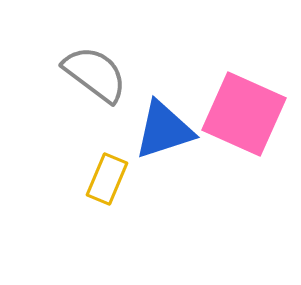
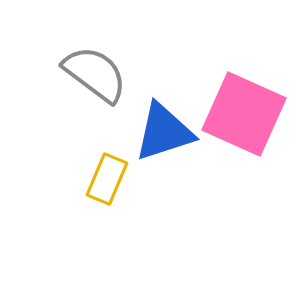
blue triangle: moved 2 px down
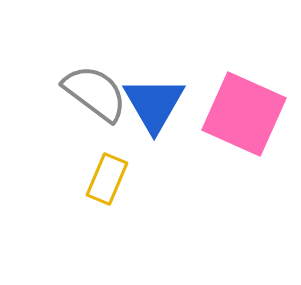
gray semicircle: moved 19 px down
blue triangle: moved 10 px left, 28 px up; rotated 42 degrees counterclockwise
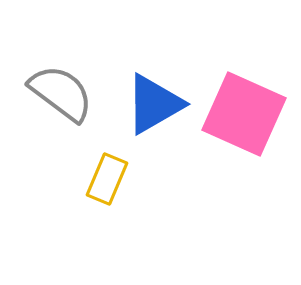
gray semicircle: moved 34 px left
blue triangle: rotated 30 degrees clockwise
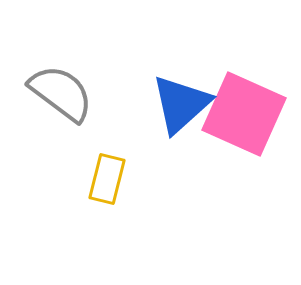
blue triangle: moved 27 px right; rotated 12 degrees counterclockwise
yellow rectangle: rotated 9 degrees counterclockwise
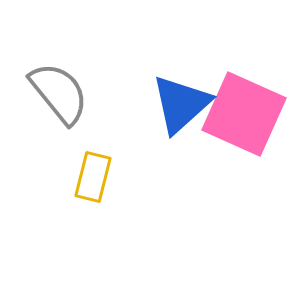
gray semicircle: moved 2 px left; rotated 14 degrees clockwise
yellow rectangle: moved 14 px left, 2 px up
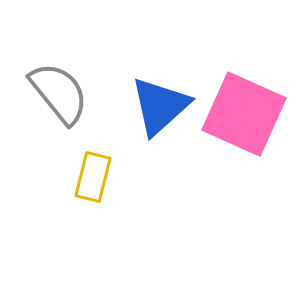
blue triangle: moved 21 px left, 2 px down
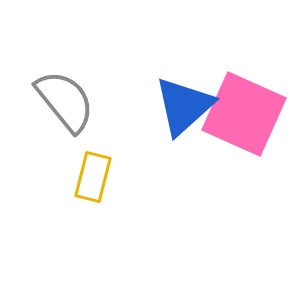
gray semicircle: moved 6 px right, 8 px down
blue triangle: moved 24 px right
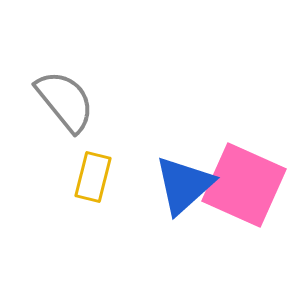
blue triangle: moved 79 px down
pink square: moved 71 px down
